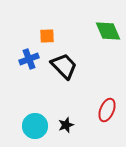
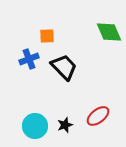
green diamond: moved 1 px right, 1 px down
black trapezoid: moved 1 px down
red ellipse: moved 9 px left, 6 px down; rotated 30 degrees clockwise
black star: moved 1 px left
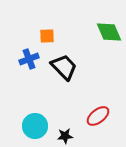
black star: moved 11 px down; rotated 14 degrees clockwise
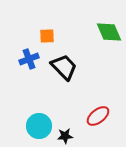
cyan circle: moved 4 px right
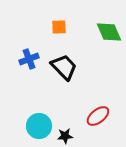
orange square: moved 12 px right, 9 px up
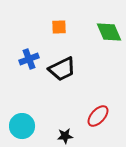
black trapezoid: moved 2 px left, 2 px down; rotated 108 degrees clockwise
red ellipse: rotated 10 degrees counterclockwise
cyan circle: moved 17 px left
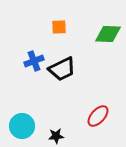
green diamond: moved 1 px left, 2 px down; rotated 64 degrees counterclockwise
blue cross: moved 5 px right, 2 px down
black star: moved 9 px left
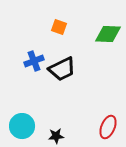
orange square: rotated 21 degrees clockwise
red ellipse: moved 10 px right, 11 px down; rotated 20 degrees counterclockwise
